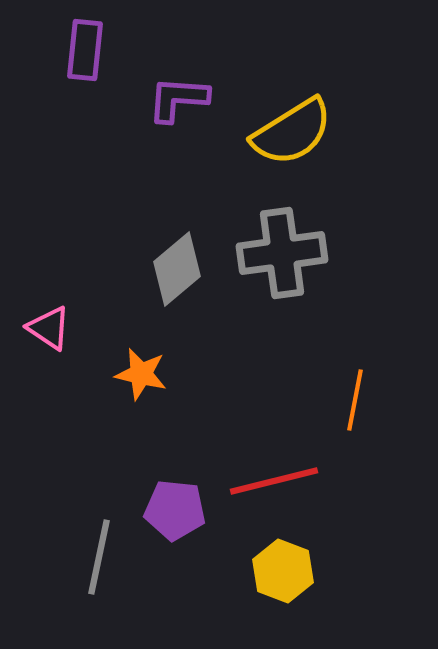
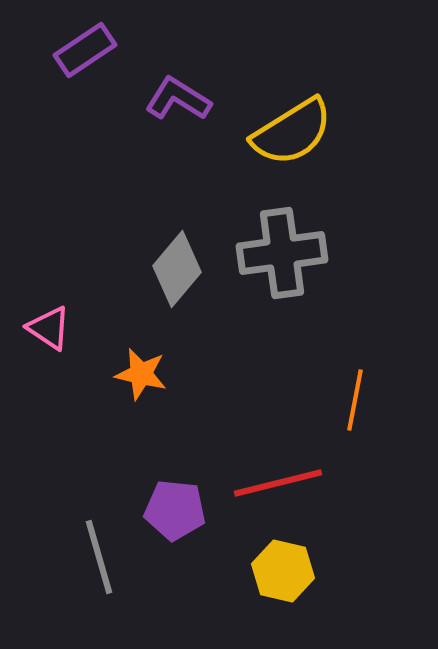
purple rectangle: rotated 50 degrees clockwise
purple L-shape: rotated 28 degrees clockwise
gray diamond: rotated 10 degrees counterclockwise
red line: moved 4 px right, 2 px down
gray line: rotated 28 degrees counterclockwise
yellow hexagon: rotated 8 degrees counterclockwise
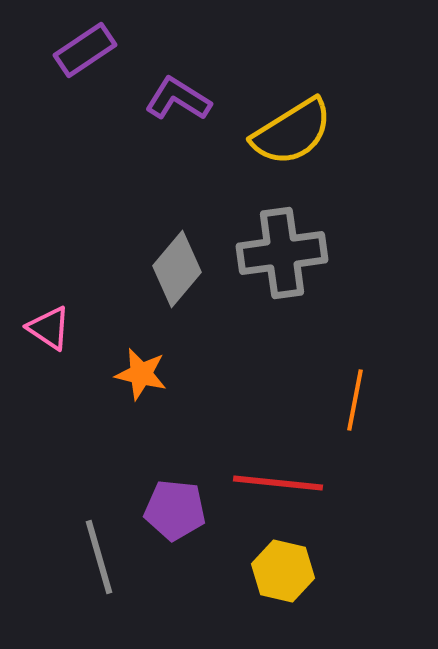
red line: rotated 20 degrees clockwise
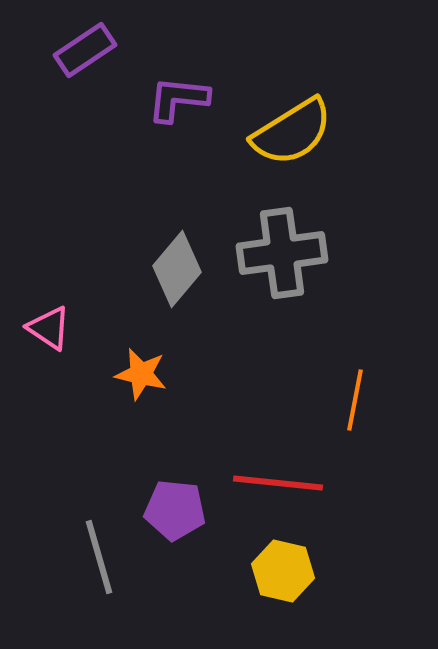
purple L-shape: rotated 26 degrees counterclockwise
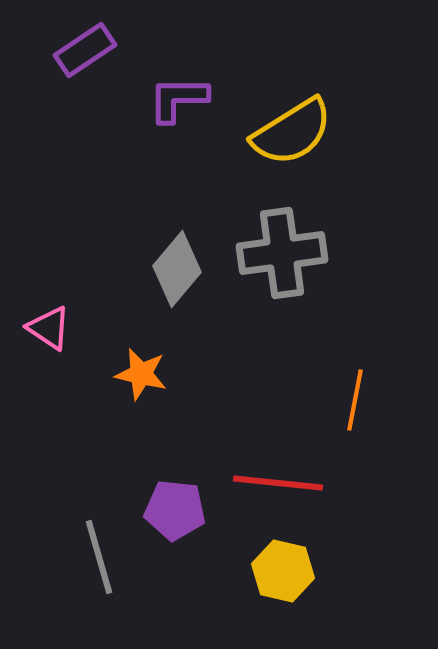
purple L-shape: rotated 6 degrees counterclockwise
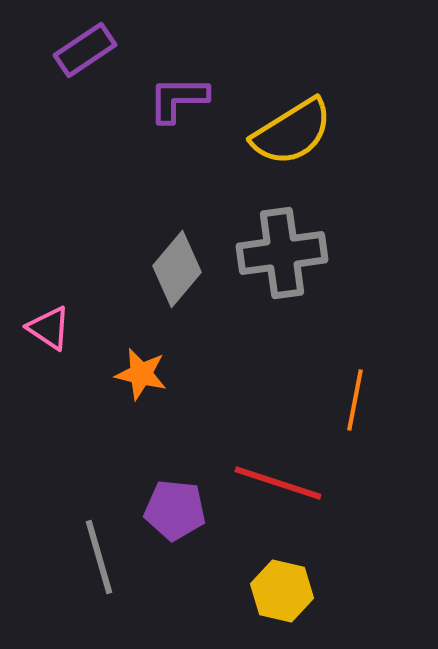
red line: rotated 12 degrees clockwise
yellow hexagon: moved 1 px left, 20 px down
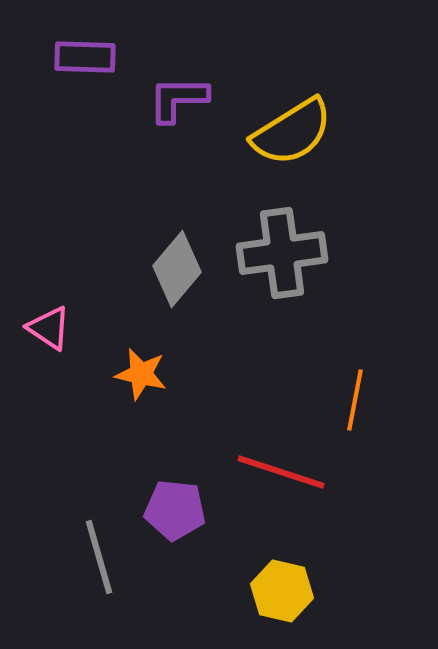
purple rectangle: moved 7 px down; rotated 36 degrees clockwise
red line: moved 3 px right, 11 px up
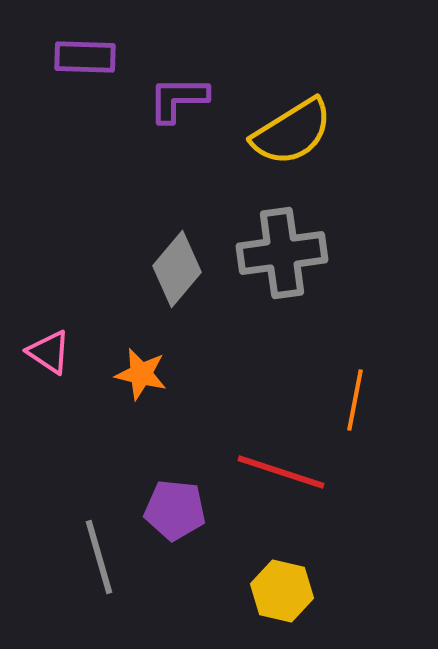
pink triangle: moved 24 px down
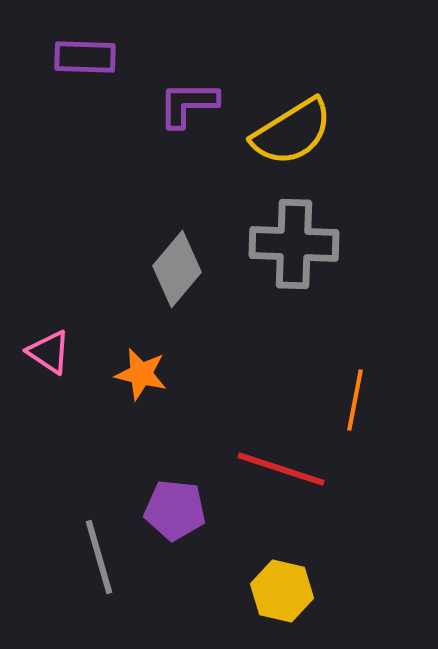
purple L-shape: moved 10 px right, 5 px down
gray cross: moved 12 px right, 9 px up; rotated 10 degrees clockwise
red line: moved 3 px up
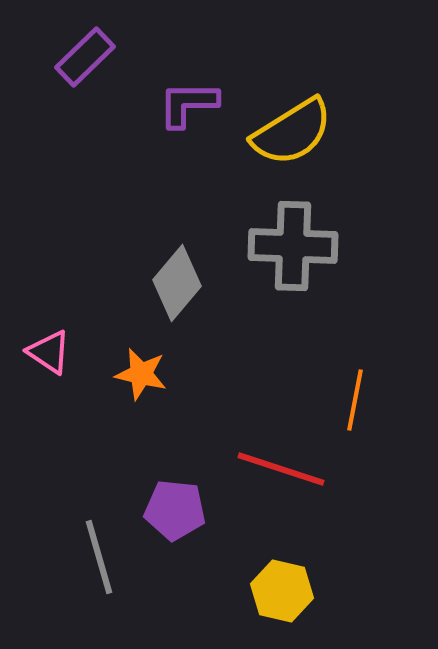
purple rectangle: rotated 46 degrees counterclockwise
gray cross: moved 1 px left, 2 px down
gray diamond: moved 14 px down
